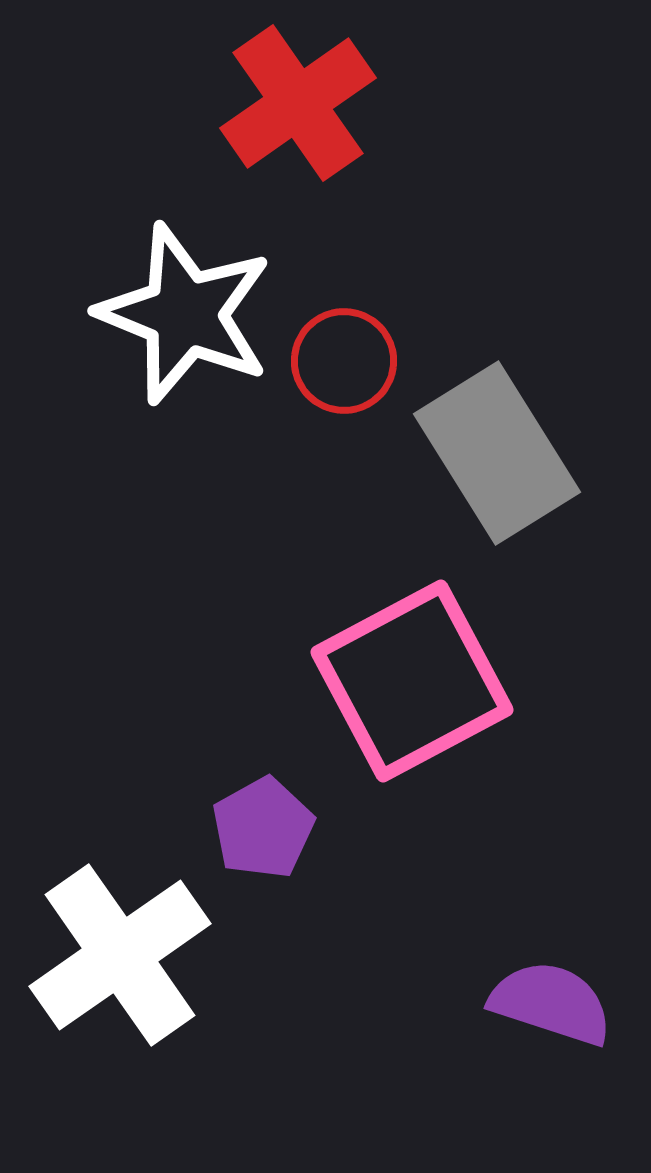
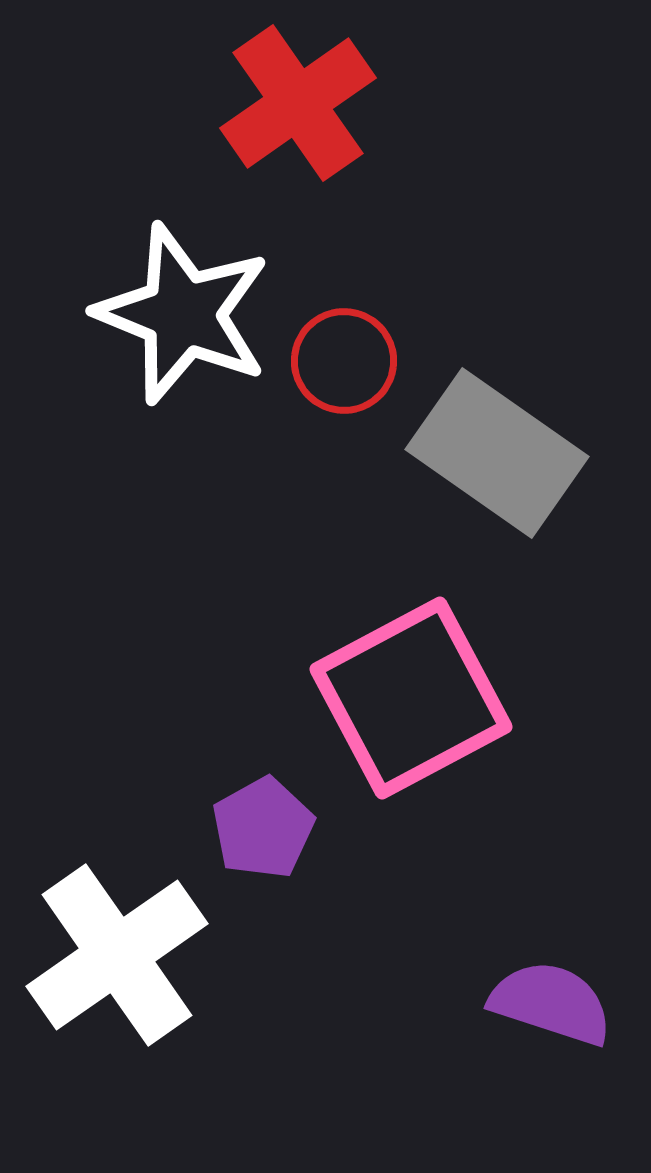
white star: moved 2 px left
gray rectangle: rotated 23 degrees counterclockwise
pink square: moved 1 px left, 17 px down
white cross: moved 3 px left
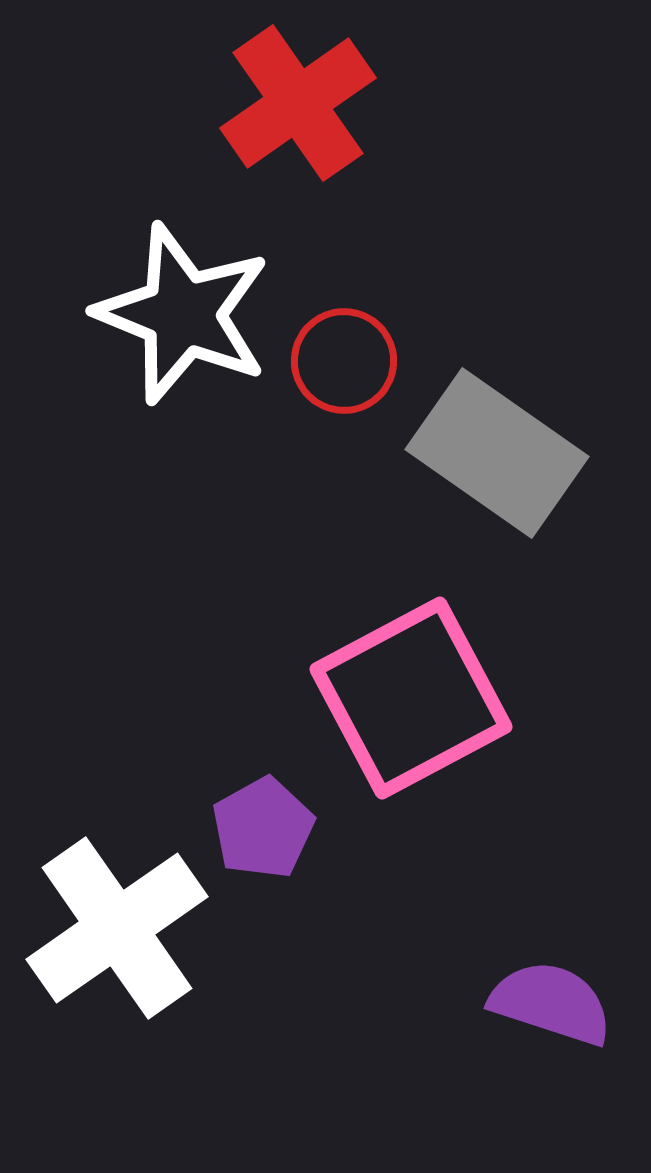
white cross: moved 27 px up
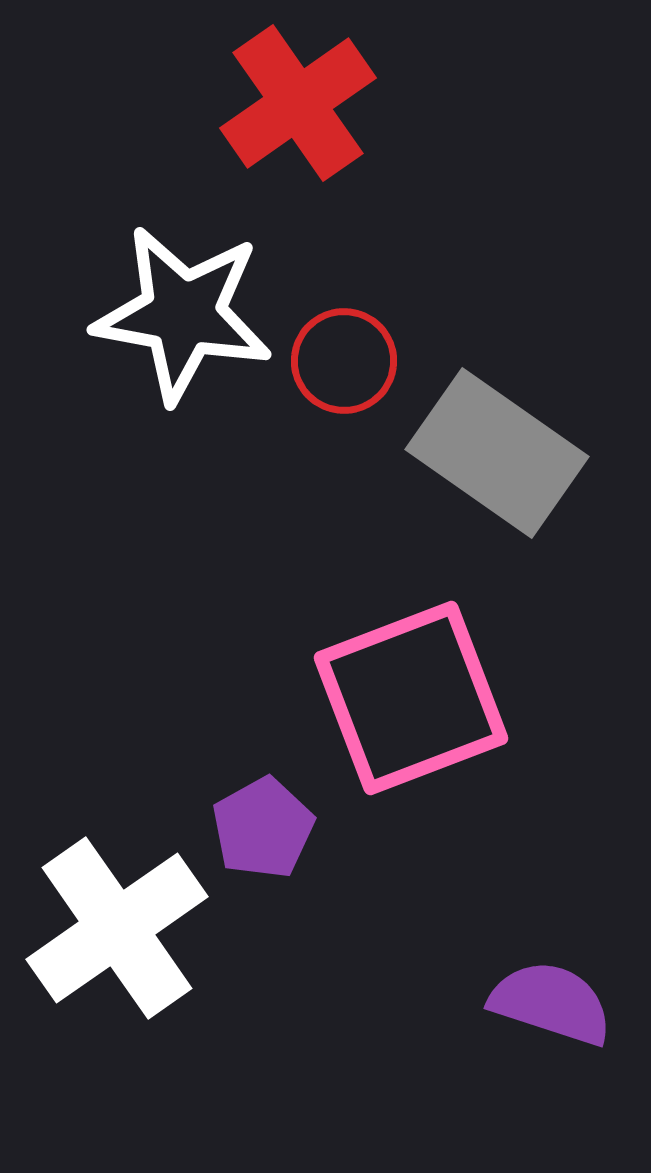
white star: rotated 12 degrees counterclockwise
pink square: rotated 7 degrees clockwise
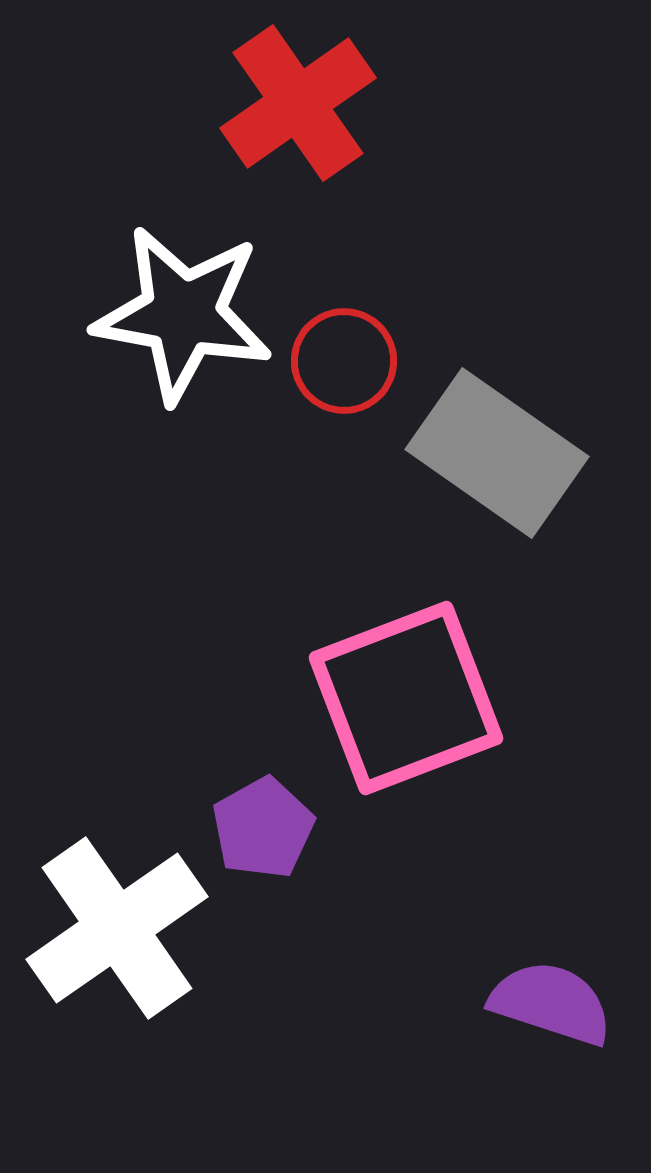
pink square: moved 5 px left
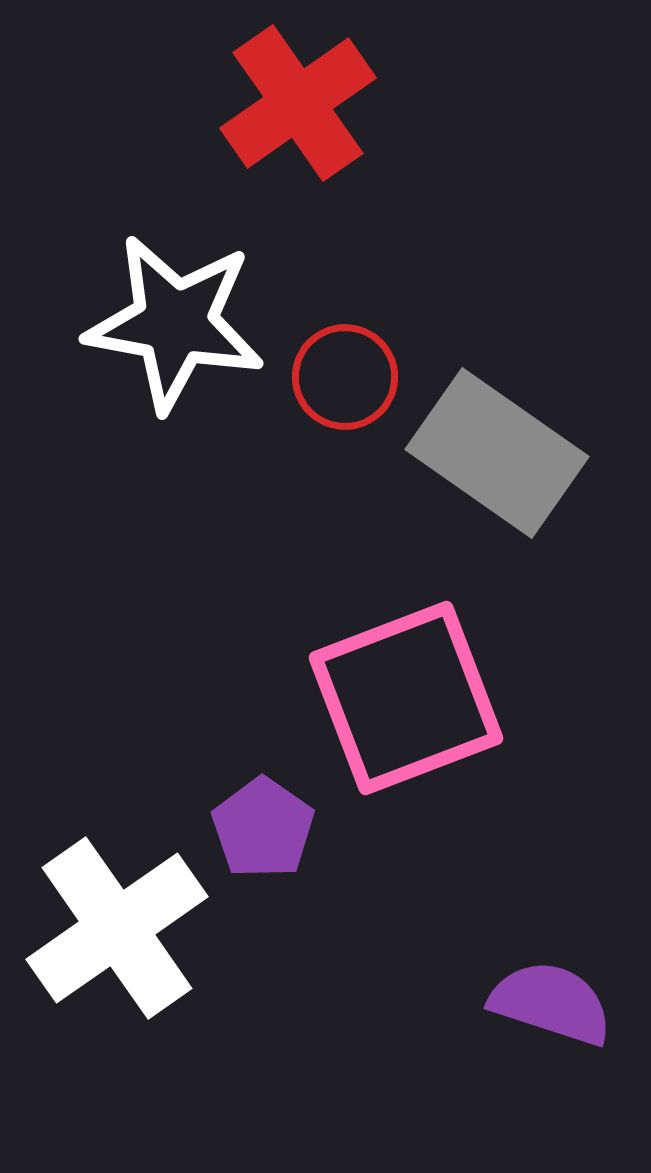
white star: moved 8 px left, 9 px down
red circle: moved 1 px right, 16 px down
purple pentagon: rotated 8 degrees counterclockwise
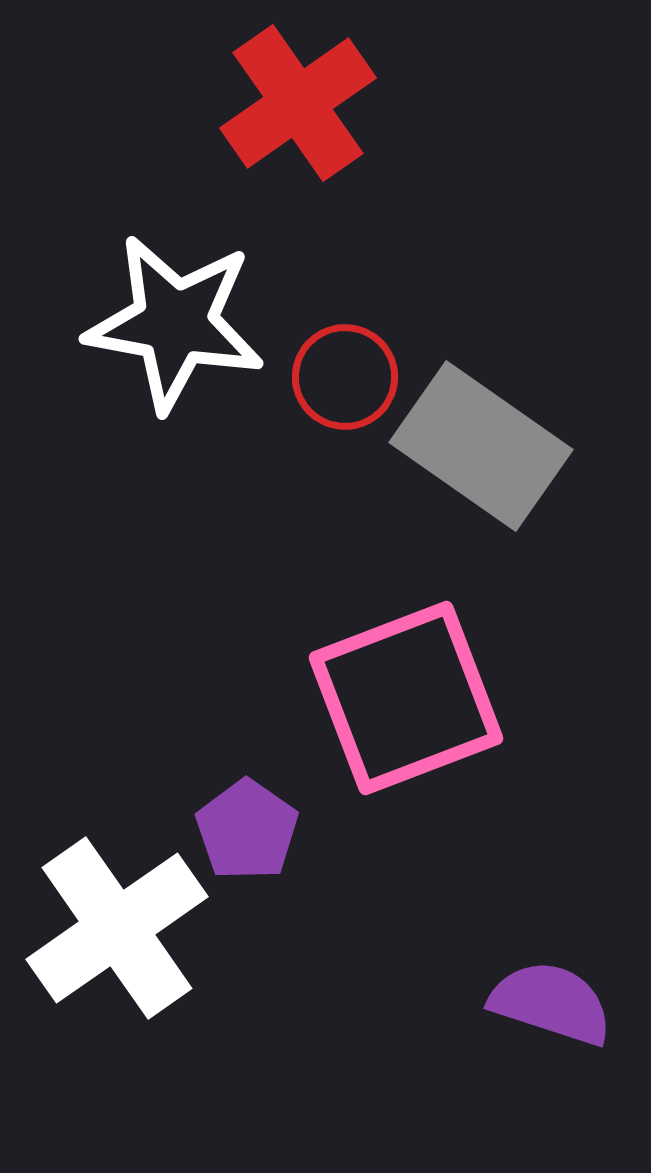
gray rectangle: moved 16 px left, 7 px up
purple pentagon: moved 16 px left, 2 px down
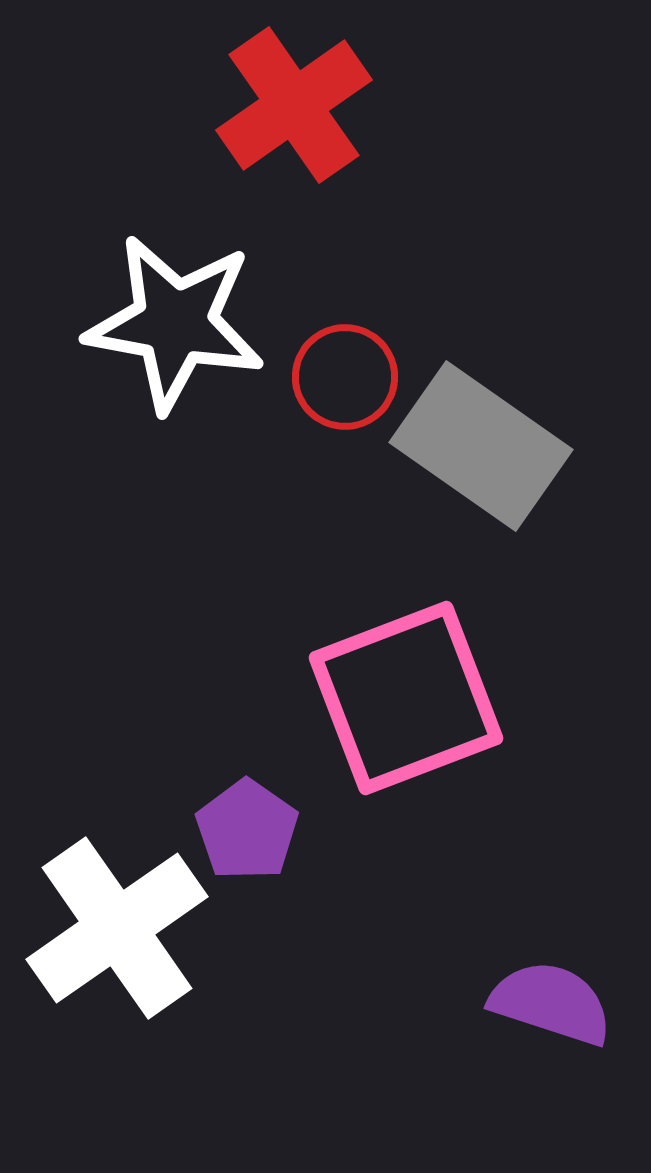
red cross: moved 4 px left, 2 px down
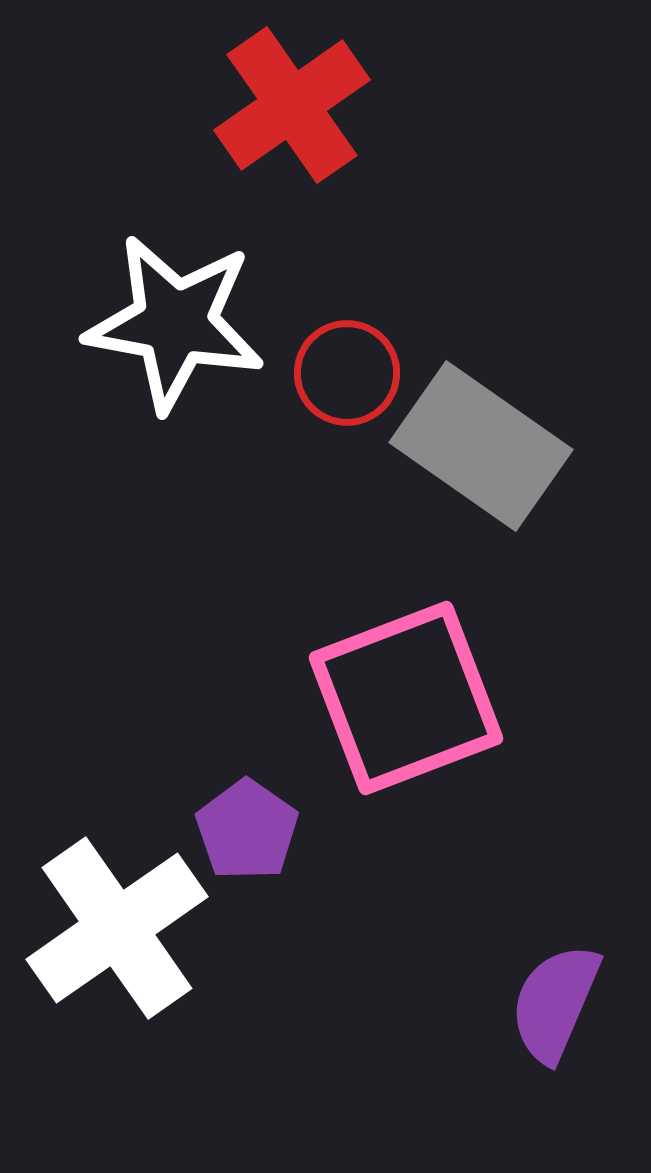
red cross: moved 2 px left
red circle: moved 2 px right, 4 px up
purple semicircle: moved 4 px right; rotated 85 degrees counterclockwise
